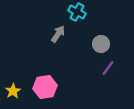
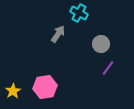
cyan cross: moved 2 px right, 1 px down
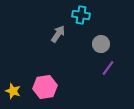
cyan cross: moved 2 px right, 2 px down; rotated 18 degrees counterclockwise
yellow star: rotated 21 degrees counterclockwise
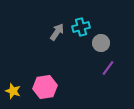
cyan cross: moved 12 px down; rotated 24 degrees counterclockwise
gray arrow: moved 1 px left, 2 px up
gray circle: moved 1 px up
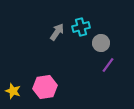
purple line: moved 3 px up
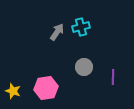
gray circle: moved 17 px left, 24 px down
purple line: moved 5 px right, 12 px down; rotated 35 degrees counterclockwise
pink hexagon: moved 1 px right, 1 px down
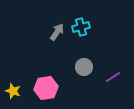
purple line: rotated 56 degrees clockwise
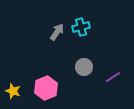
pink hexagon: rotated 15 degrees counterclockwise
